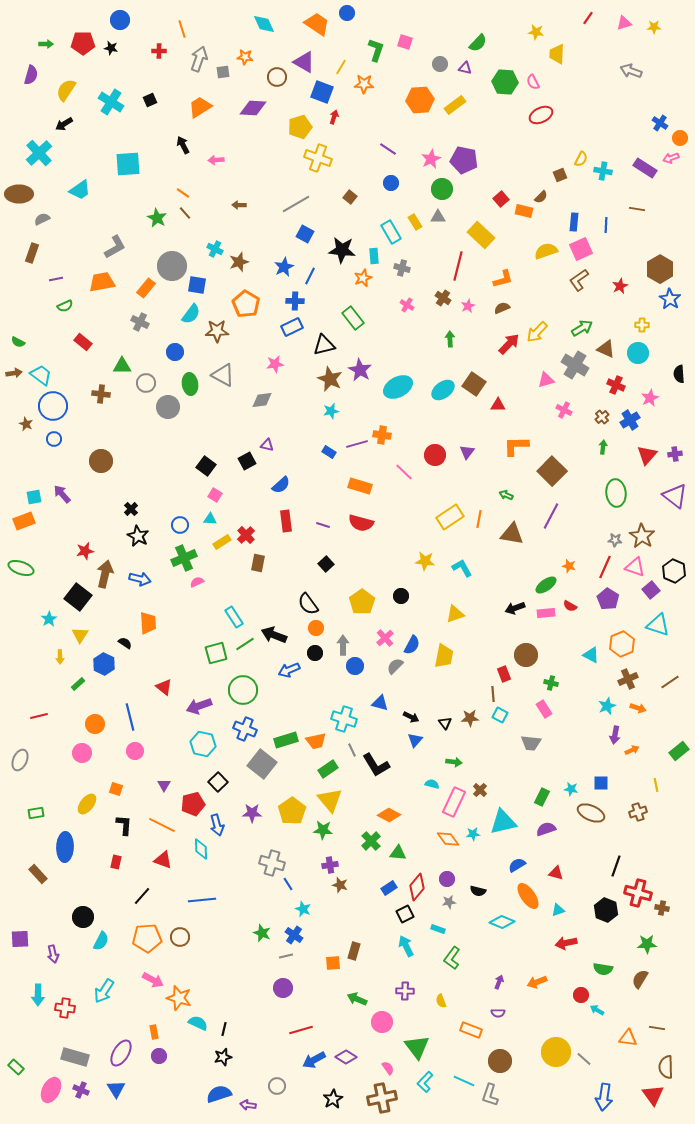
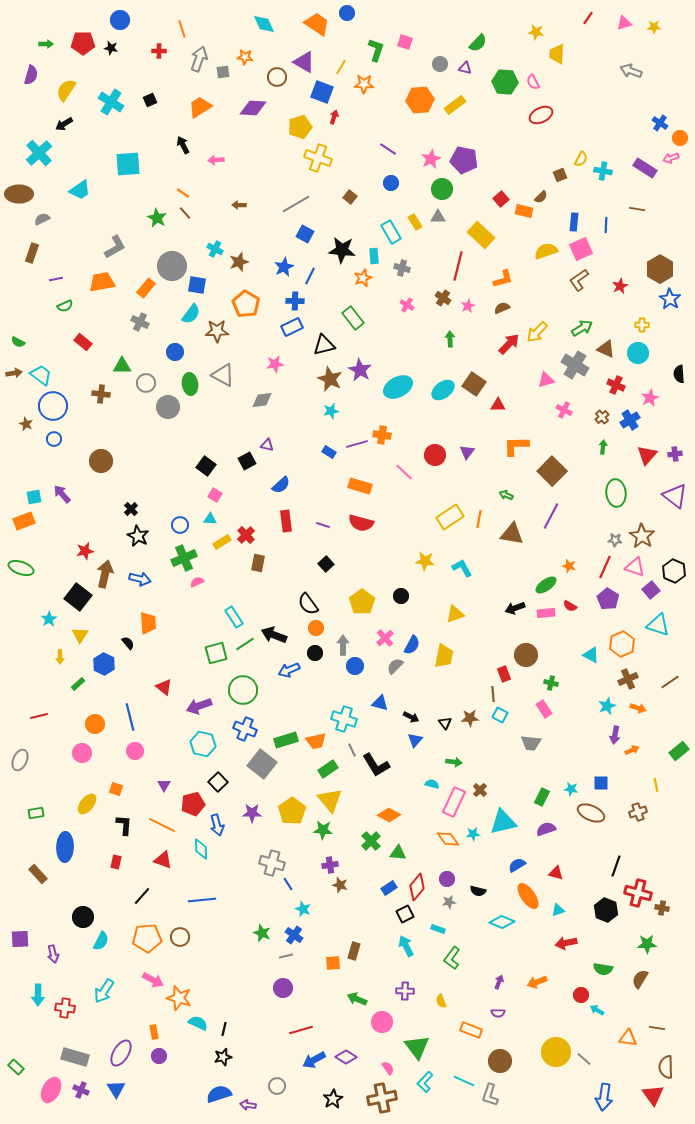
black semicircle at (125, 643): moved 3 px right; rotated 16 degrees clockwise
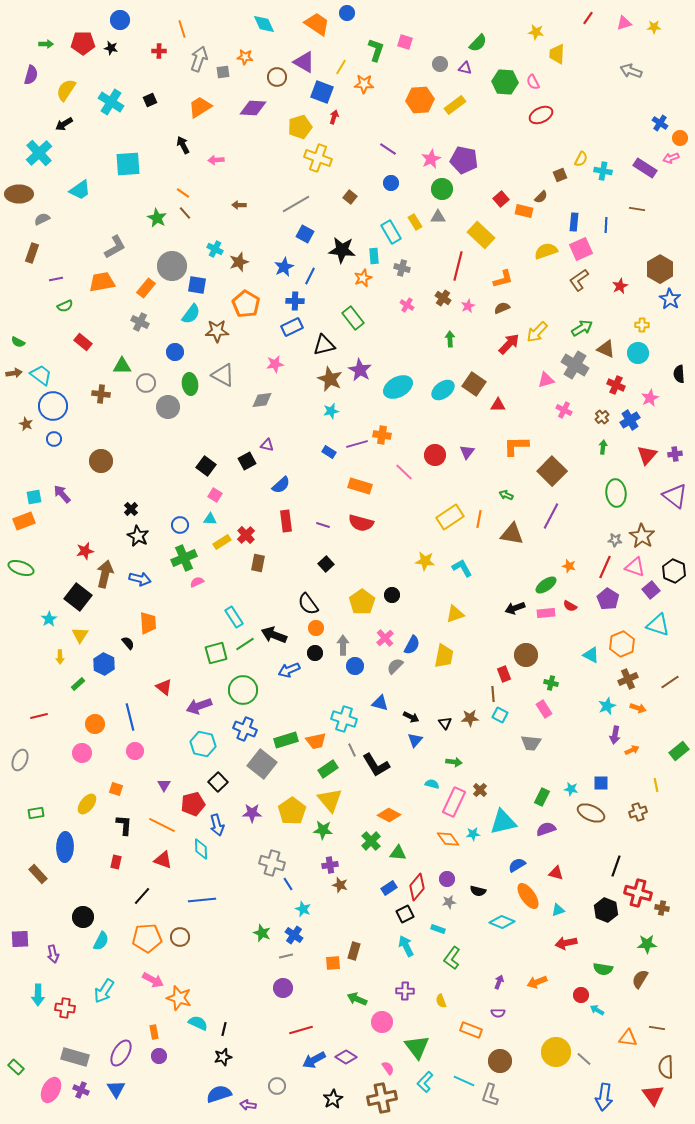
black circle at (401, 596): moved 9 px left, 1 px up
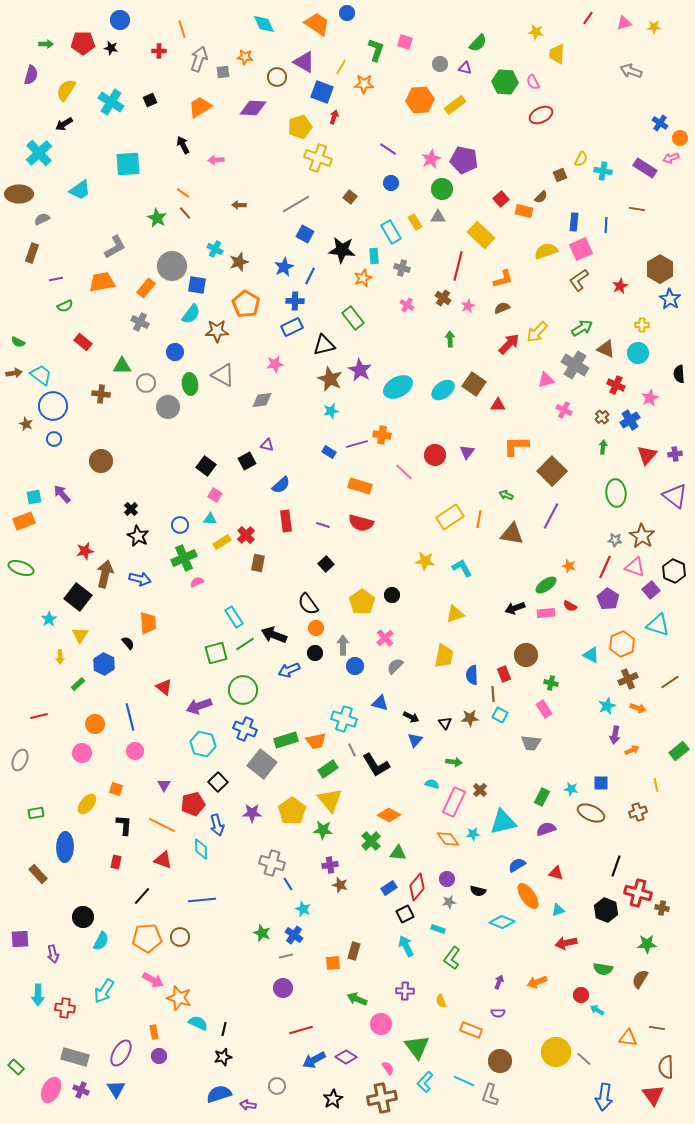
blue semicircle at (412, 645): moved 60 px right, 30 px down; rotated 150 degrees clockwise
pink circle at (382, 1022): moved 1 px left, 2 px down
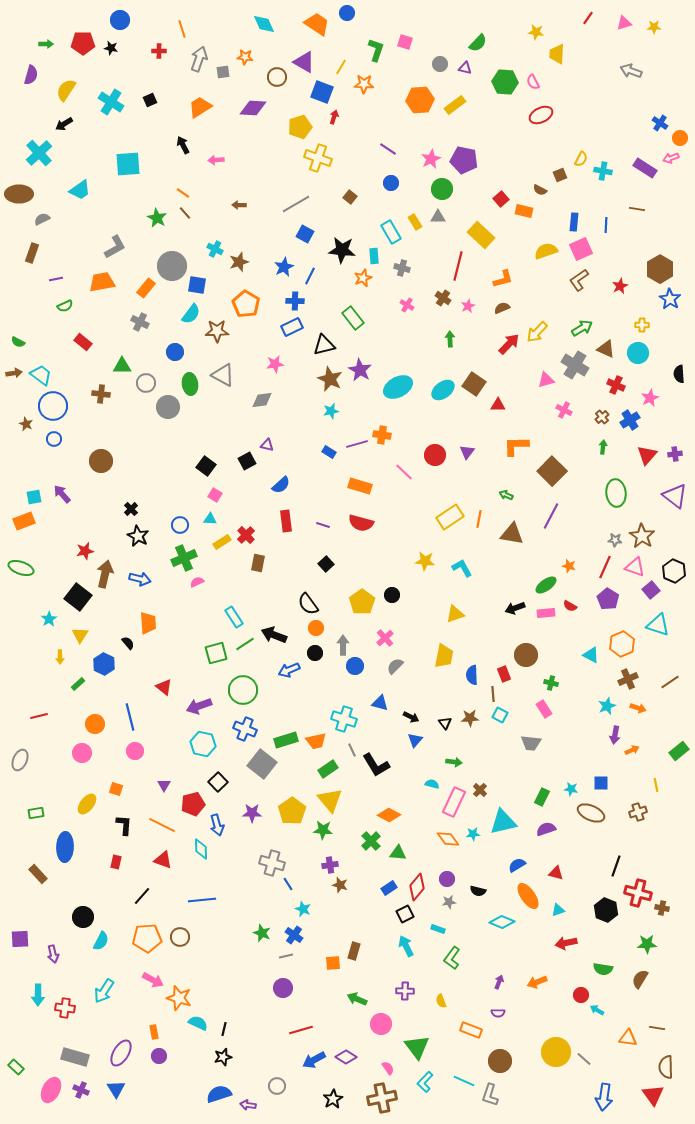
brown semicircle at (541, 197): moved 1 px left, 7 px up; rotated 72 degrees clockwise
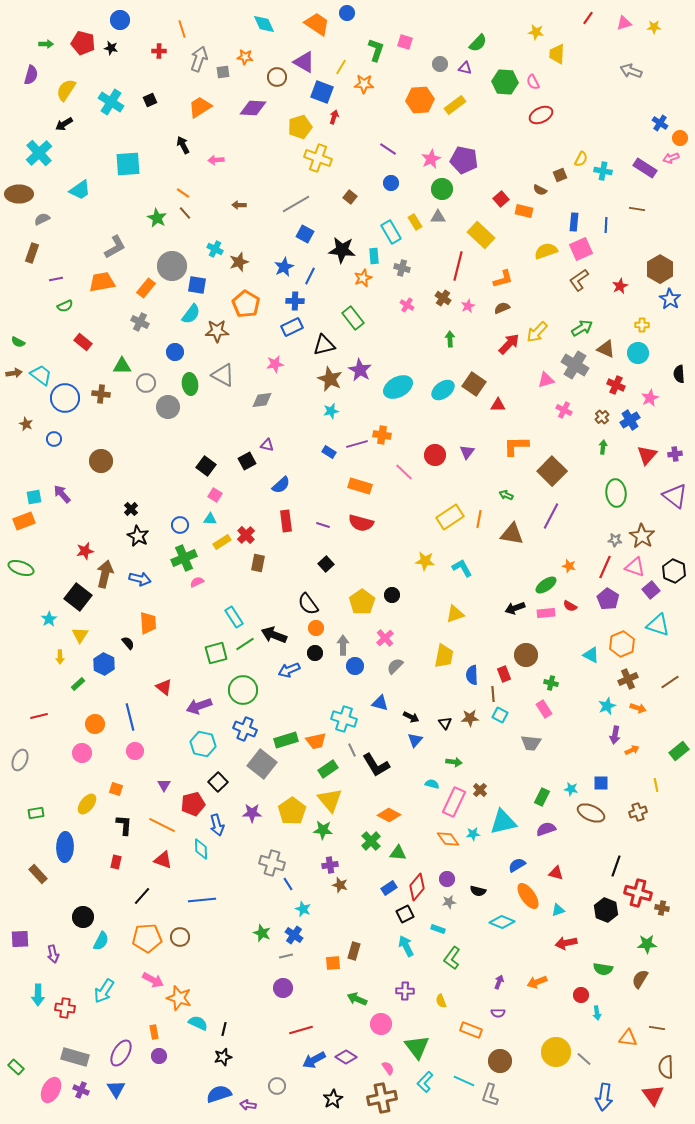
red pentagon at (83, 43): rotated 15 degrees clockwise
blue circle at (53, 406): moved 12 px right, 8 px up
cyan arrow at (597, 1010): moved 3 px down; rotated 128 degrees counterclockwise
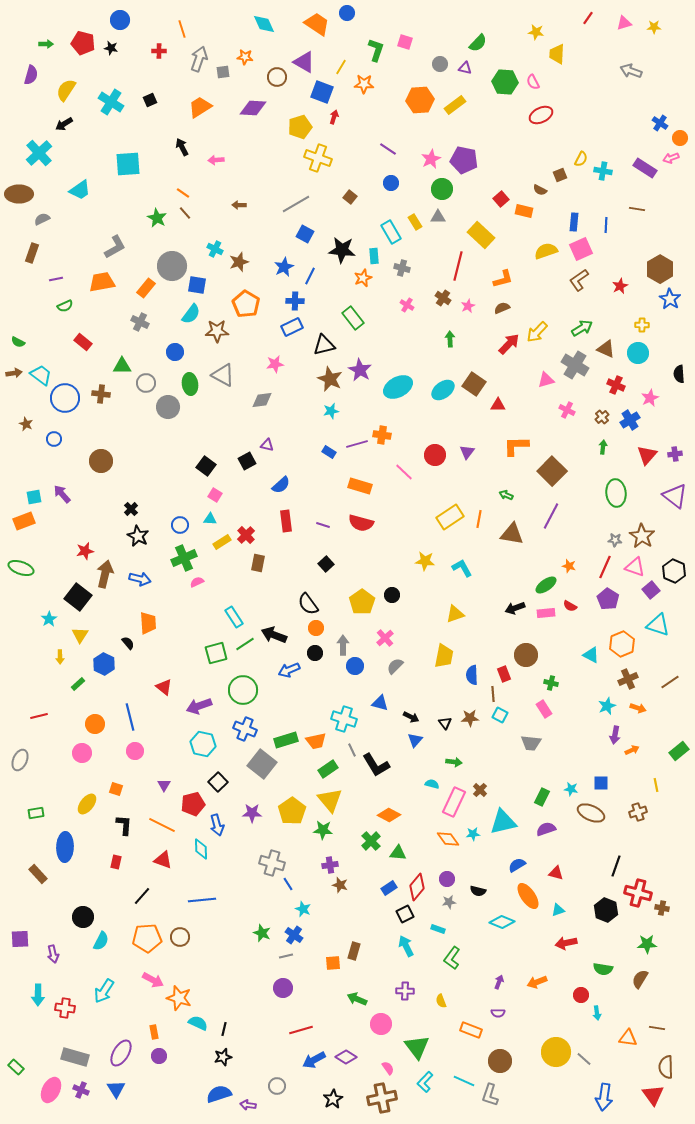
black arrow at (183, 145): moved 1 px left, 2 px down
pink cross at (564, 410): moved 3 px right
